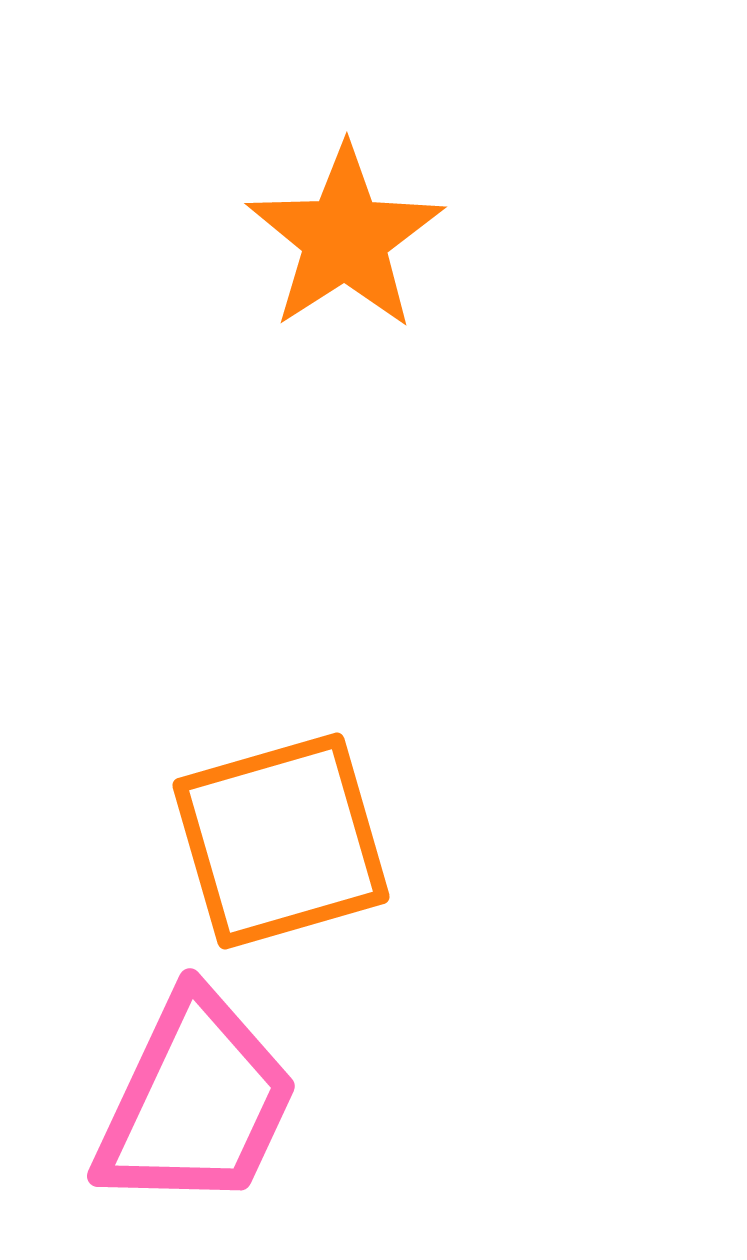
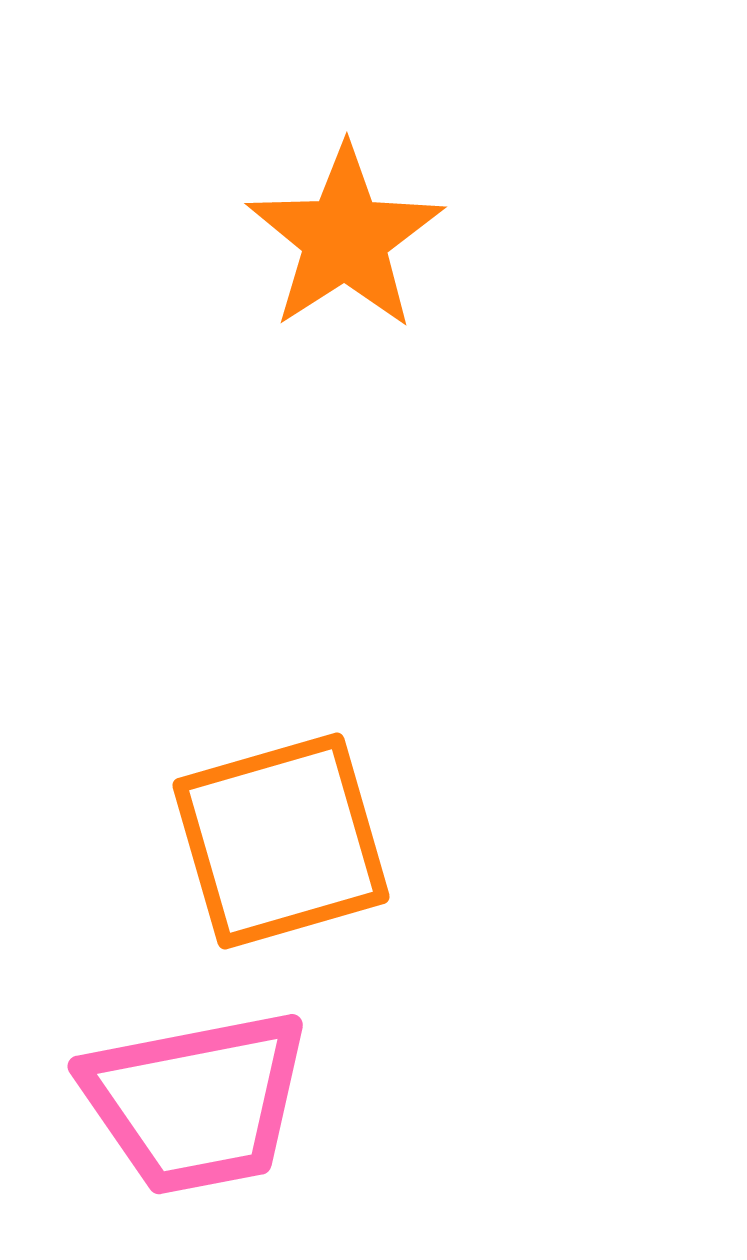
pink trapezoid: rotated 54 degrees clockwise
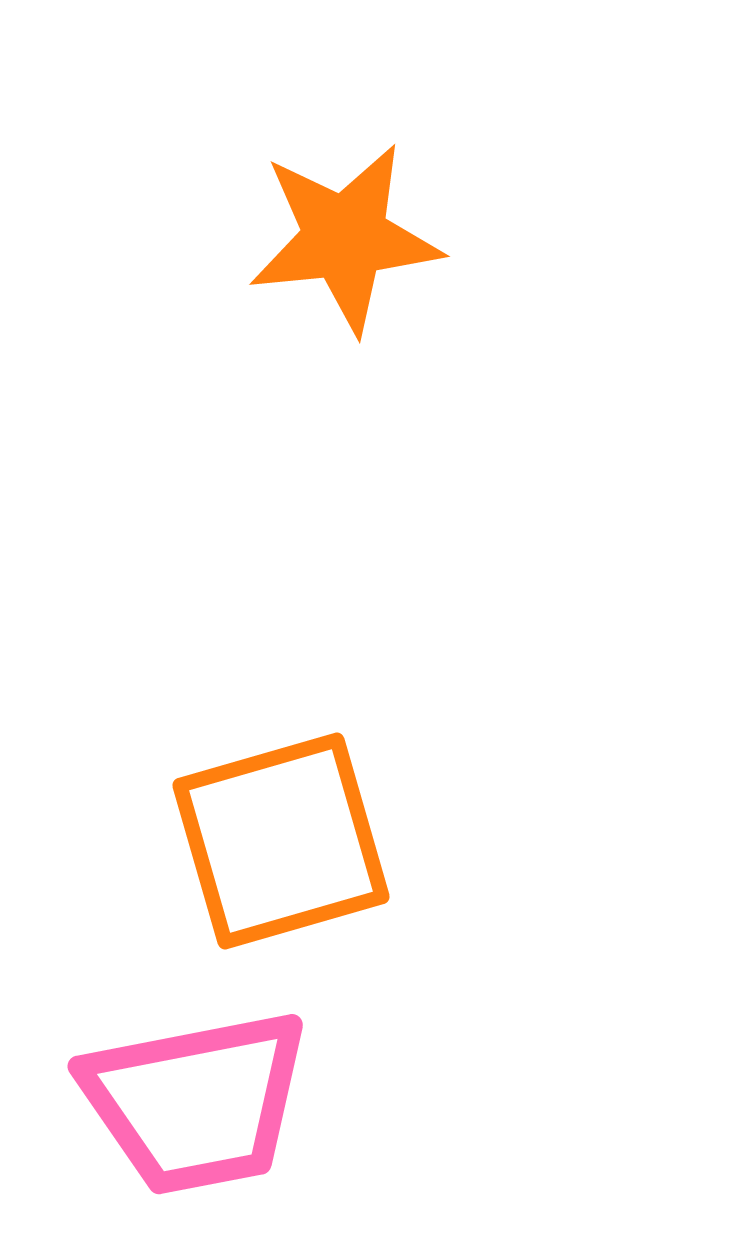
orange star: rotated 27 degrees clockwise
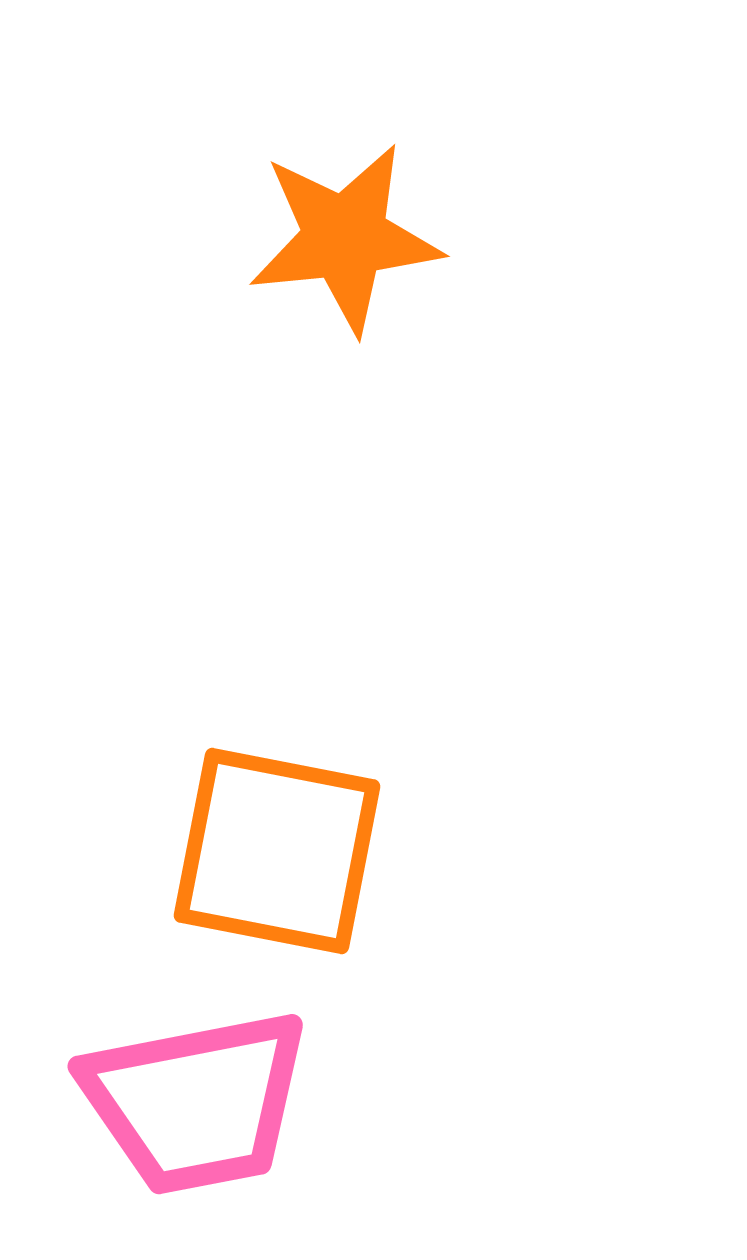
orange square: moved 4 px left, 10 px down; rotated 27 degrees clockwise
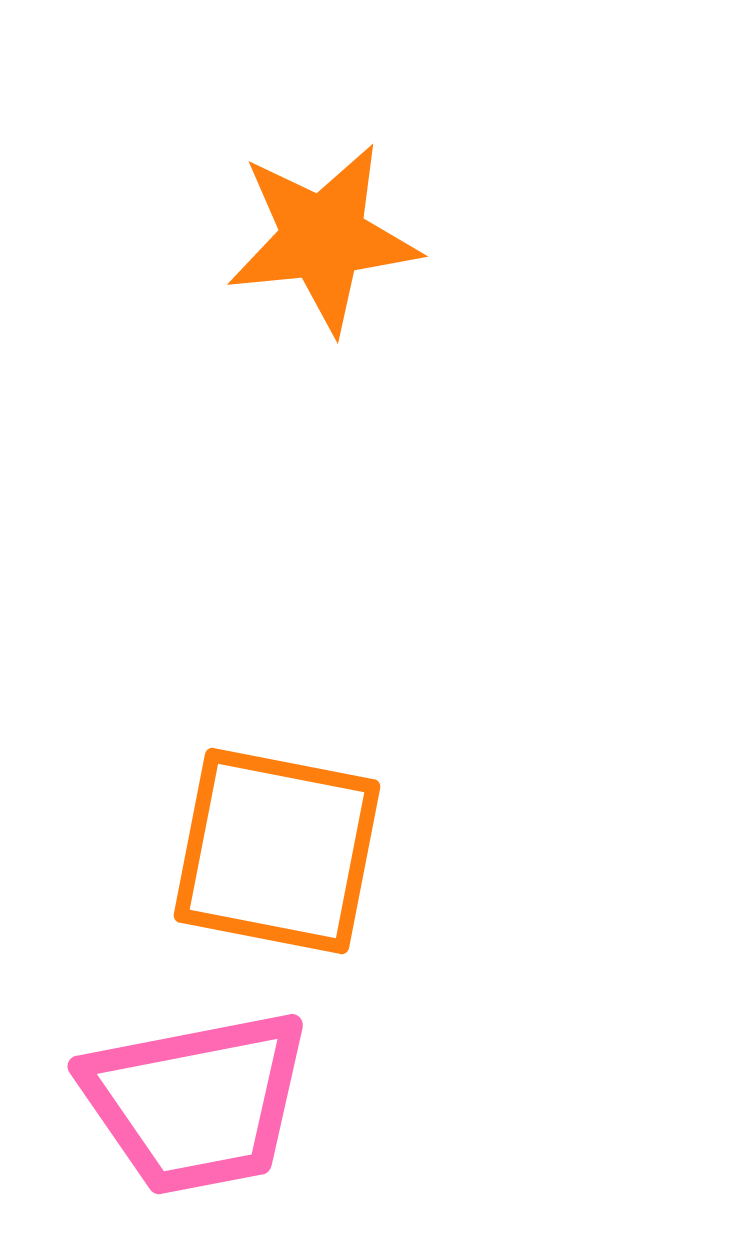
orange star: moved 22 px left
